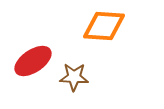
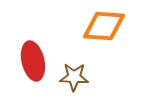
red ellipse: rotated 69 degrees counterclockwise
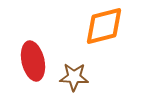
orange diamond: rotated 18 degrees counterclockwise
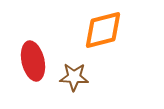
orange diamond: moved 1 px left, 4 px down
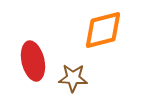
brown star: moved 1 px left, 1 px down
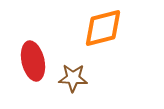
orange diamond: moved 2 px up
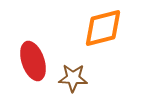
red ellipse: rotated 6 degrees counterclockwise
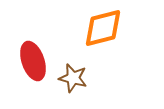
brown star: rotated 12 degrees clockwise
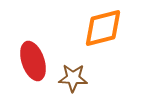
brown star: rotated 12 degrees counterclockwise
